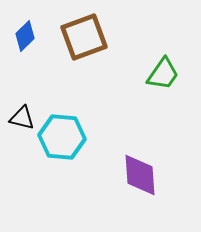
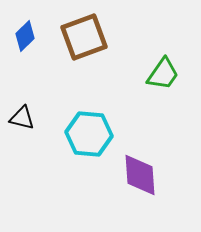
cyan hexagon: moved 27 px right, 3 px up
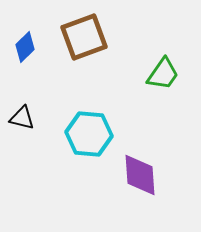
blue diamond: moved 11 px down
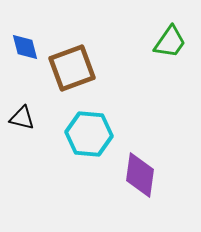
brown square: moved 12 px left, 31 px down
blue diamond: rotated 60 degrees counterclockwise
green trapezoid: moved 7 px right, 32 px up
purple diamond: rotated 12 degrees clockwise
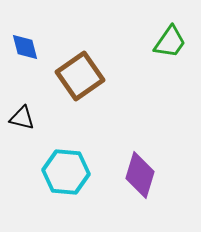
brown square: moved 8 px right, 8 px down; rotated 15 degrees counterclockwise
cyan hexagon: moved 23 px left, 38 px down
purple diamond: rotated 9 degrees clockwise
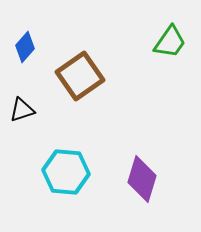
blue diamond: rotated 56 degrees clockwise
black triangle: moved 8 px up; rotated 32 degrees counterclockwise
purple diamond: moved 2 px right, 4 px down
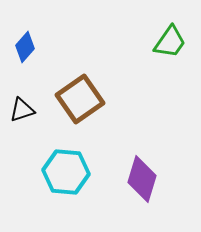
brown square: moved 23 px down
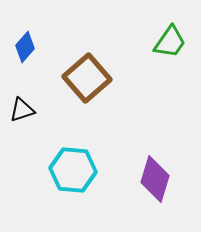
brown square: moved 7 px right, 21 px up; rotated 6 degrees counterclockwise
cyan hexagon: moved 7 px right, 2 px up
purple diamond: moved 13 px right
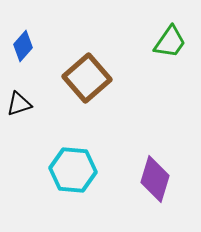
blue diamond: moved 2 px left, 1 px up
black triangle: moved 3 px left, 6 px up
